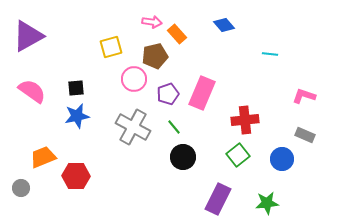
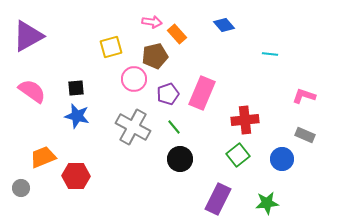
blue star: rotated 25 degrees clockwise
black circle: moved 3 px left, 2 px down
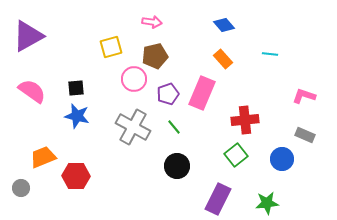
orange rectangle: moved 46 px right, 25 px down
green square: moved 2 px left
black circle: moved 3 px left, 7 px down
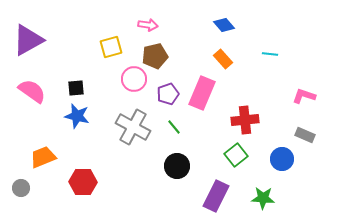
pink arrow: moved 4 px left, 3 px down
purple triangle: moved 4 px down
red hexagon: moved 7 px right, 6 px down
purple rectangle: moved 2 px left, 3 px up
green star: moved 4 px left, 5 px up; rotated 10 degrees clockwise
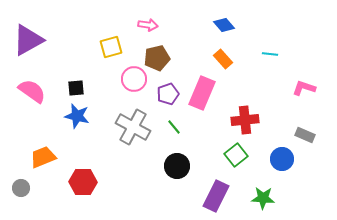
brown pentagon: moved 2 px right, 2 px down
pink L-shape: moved 8 px up
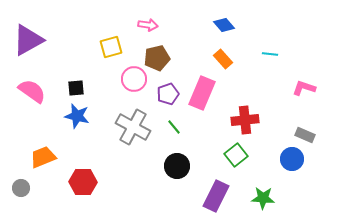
blue circle: moved 10 px right
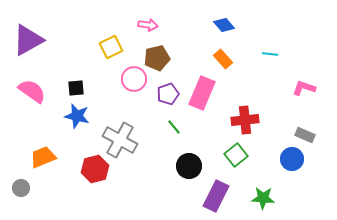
yellow square: rotated 10 degrees counterclockwise
gray cross: moved 13 px left, 13 px down
black circle: moved 12 px right
red hexagon: moved 12 px right, 13 px up; rotated 16 degrees counterclockwise
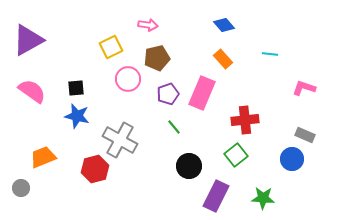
pink circle: moved 6 px left
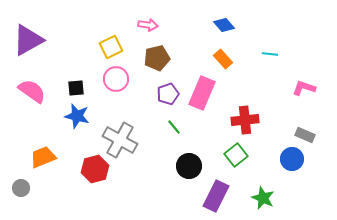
pink circle: moved 12 px left
green star: rotated 20 degrees clockwise
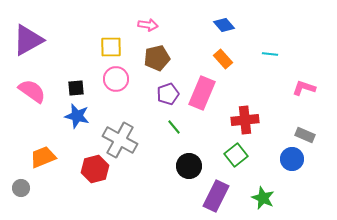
yellow square: rotated 25 degrees clockwise
